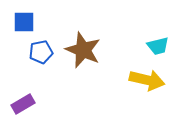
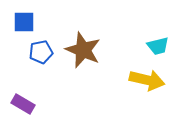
purple rectangle: rotated 60 degrees clockwise
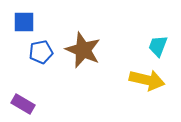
cyan trapezoid: rotated 125 degrees clockwise
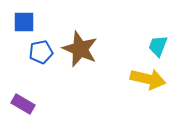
brown star: moved 3 px left, 1 px up
yellow arrow: moved 1 px right, 1 px up
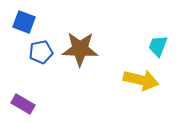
blue square: rotated 20 degrees clockwise
brown star: rotated 21 degrees counterclockwise
yellow arrow: moved 7 px left, 1 px down
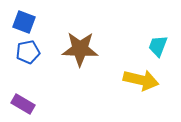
blue pentagon: moved 13 px left
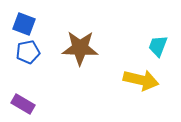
blue square: moved 2 px down
brown star: moved 1 px up
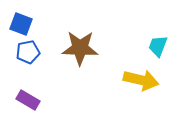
blue square: moved 3 px left
purple rectangle: moved 5 px right, 4 px up
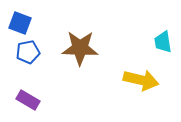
blue square: moved 1 px left, 1 px up
cyan trapezoid: moved 5 px right, 4 px up; rotated 30 degrees counterclockwise
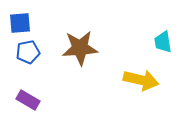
blue square: rotated 25 degrees counterclockwise
brown star: rotated 6 degrees counterclockwise
